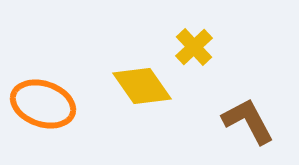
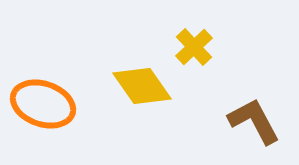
brown L-shape: moved 6 px right
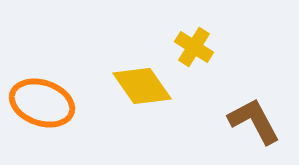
yellow cross: rotated 15 degrees counterclockwise
orange ellipse: moved 1 px left, 1 px up
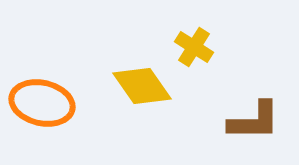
orange ellipse: rotated 6 degrees counterclockwise
brown L-shape: rotated 118 degrees clockwise
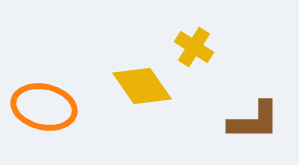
orange ellipse: moved 2 px right, 4 px down
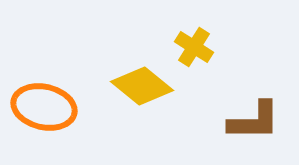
yellow diamond: rotated 16 degrees counterclockwise
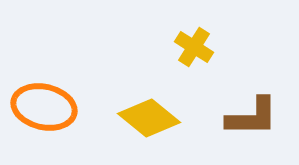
yellow diamond: moved 7 px right, 32 px down
brown L-shape: moved 2 px left, 4 px up
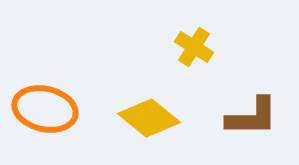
orange ellipse: moved 1 px right, 2 px down
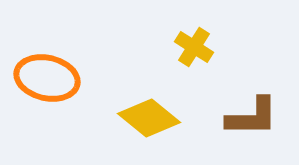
orange ellipse: moved 2 px right, 31 px up
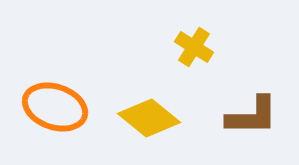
orange ellipse: moved 8 px right, 29 px down; rotated 6 degrees clockwise
brown L-shape: moved 1 px up
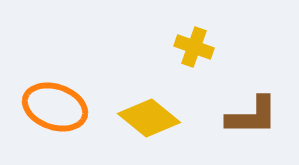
yellow cross: rotated 12 degrees counterclockwise
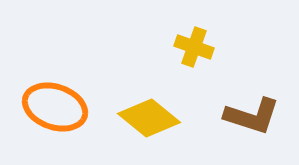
brown L-shape: rotated 18 degrees clockwise
